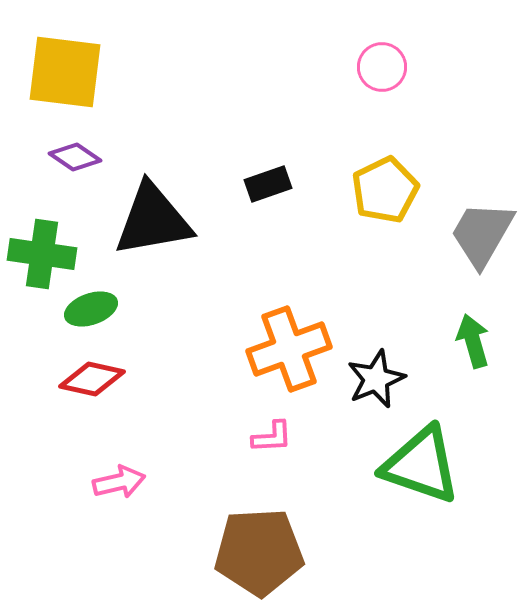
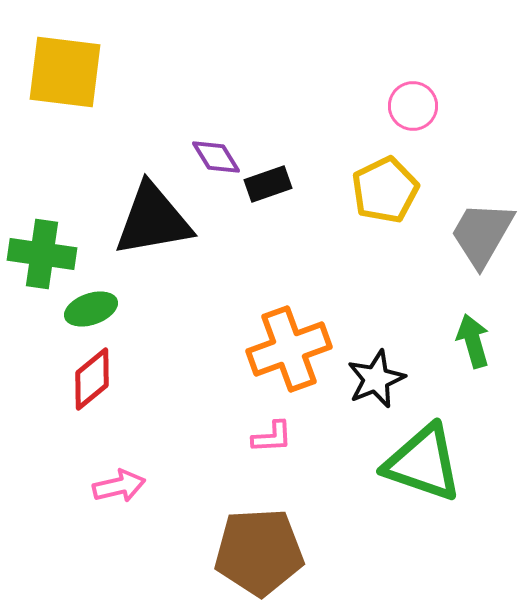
pink circle: moved 31 px right, 39 px down
purple diamond: moved 141 px right; rotated 24 degrees clockwise
red diamond: rotated 52 degrees counterclockwise
green triangle: moved 2 px right, 2 px up
pink arrow: moved 4 px down
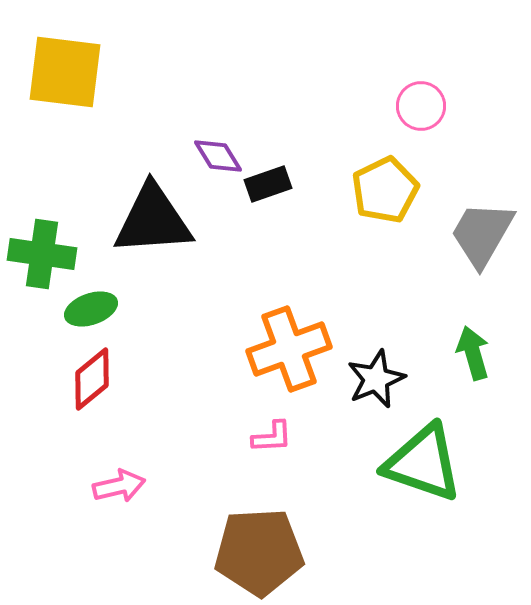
pink circle: moved 8 px right
purple diamond: moved 2 px right, 1 px up
black triangle: rotated 6 degrees clockwise
green arrow: moved 12 px down
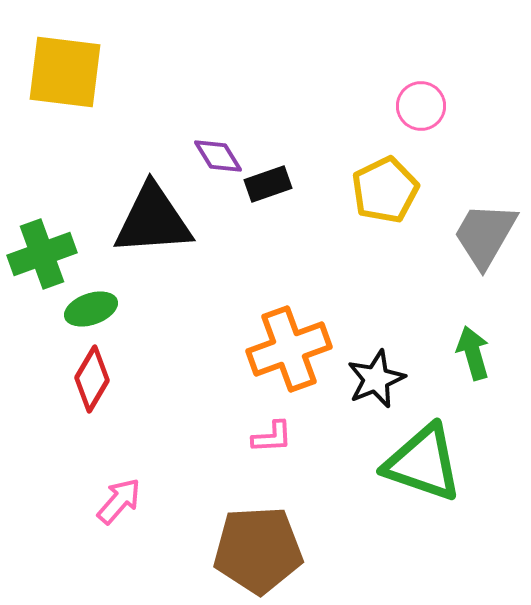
gray trapezoid: moved 3 px right, 1 px down
green cross: rotated 28 degrees counterclockwise
red diamond: rotated 20 degrees counterclockwise
pink arrow: moved 15 px down; rotated 36 degrees counterclockwise
brown pentagon: moved 1 px left, 2 px up
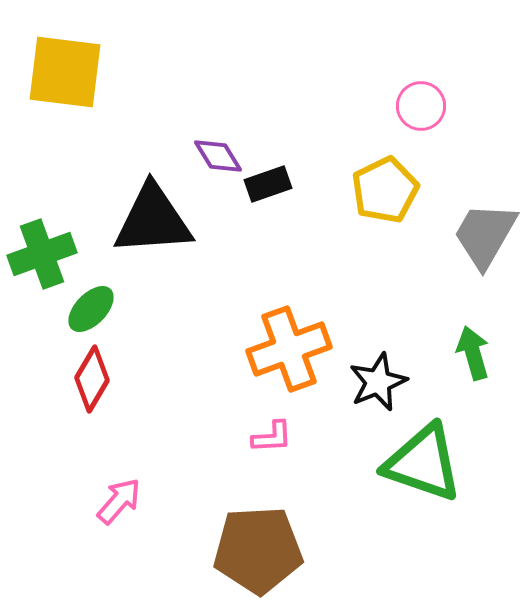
green ellipse: rotated 27 degrees counterclockwise
black star: moved 2 px right, 3 px down
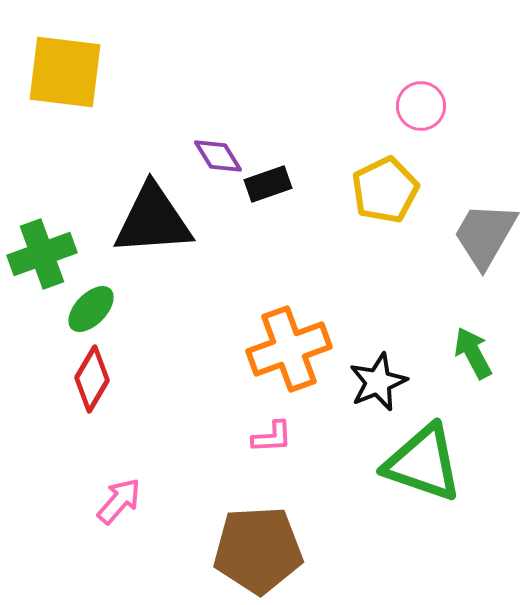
green arrow: rotated 12 degrees counterclockwise
